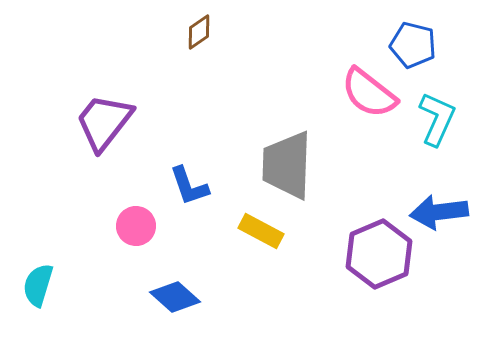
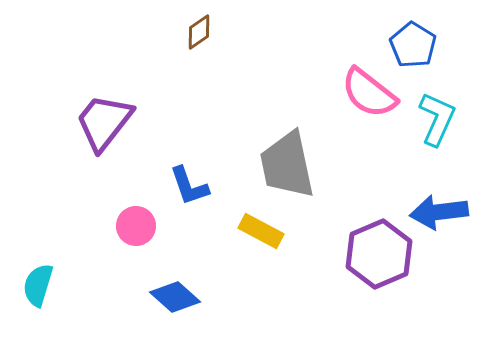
blue pentagon: rotated 18 degrees clockwise
gray trapezoid: rotated 14 degrees counterclockwise
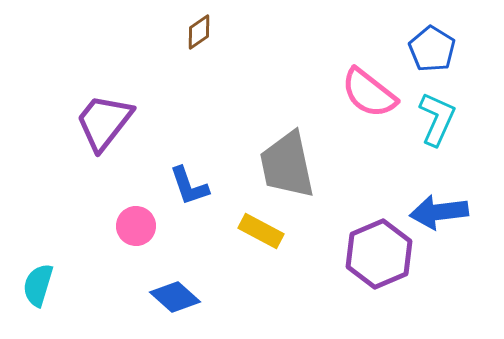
blue pentagon: moved 19 px right, 4 px down
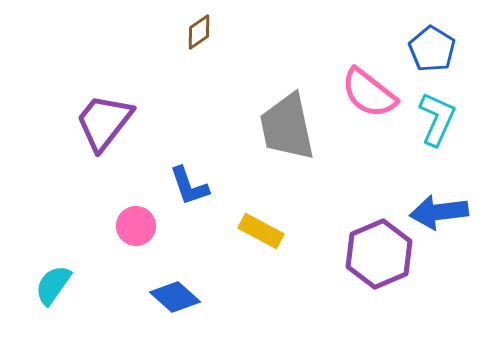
gray trapezoid: moved 38 px up
cyan semicircle: moved 15 px right; rotated 18 degrees clockwise
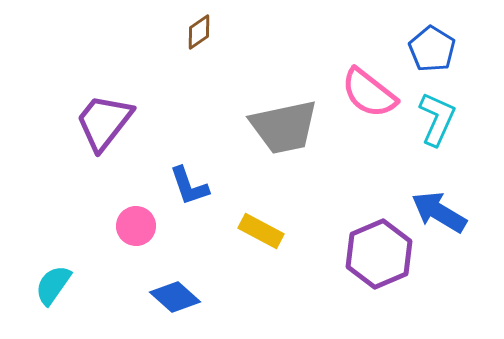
gray trapezoid: moved 3 px left; rotated 90 degrees counterclockwise
blue arrow: rotated 38 degrees clockwise
